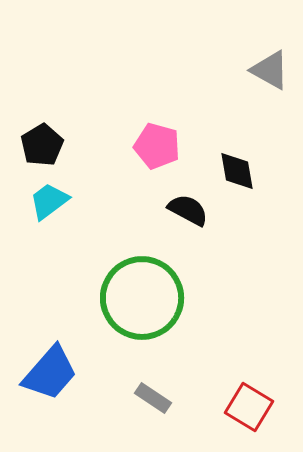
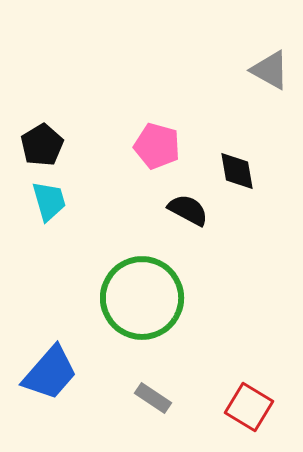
cyan trapezoid: rotated 111 degrees clockwise
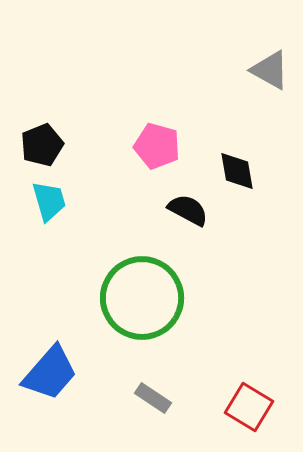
black pentagon: rotated 9 degrees clockwise
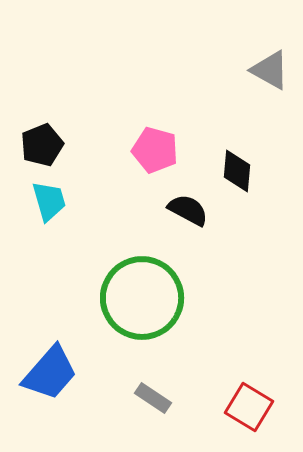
pink pentagon: moved 2 px left, 4 px down
black diamond: rotated 15 degrees clockwise
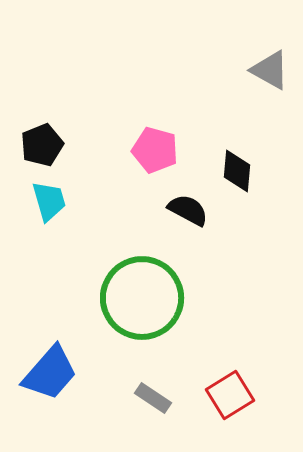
red square: moved 19 px left, 12 px up; rotated 27 degrees clockwise
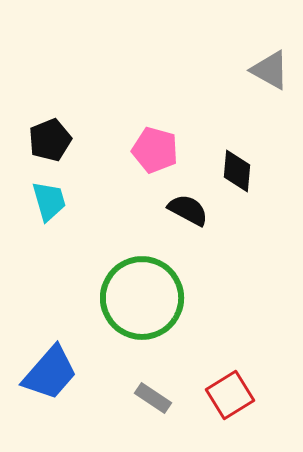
black pentagon: moved 8 px right, 5 px up
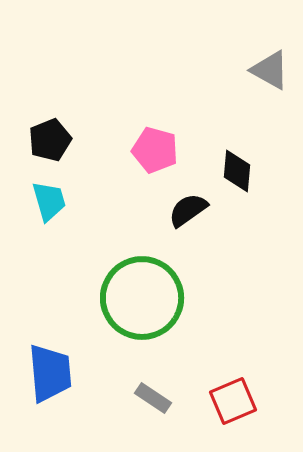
black semicircle: rotated 63 degrees counterclockwise
blue trapezoid: rotated 46 degrees counterclockwise
red square: moved 3 px right, 6 px down; rotated 9 degrees clockwise
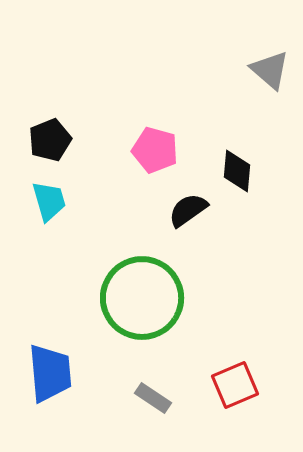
gray triangle: rotated 12 degrees clockwise
red square: moved 2 px right, 16 px up
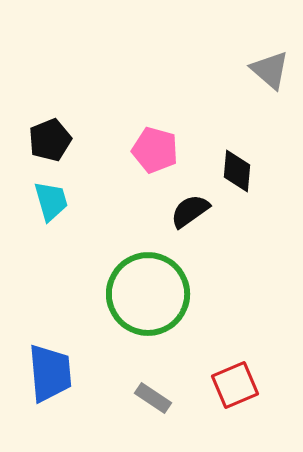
cyan trapezoid: moved 2 px right
black semicircle: moved 2 px right, 1 px down
green circle: moved 6 px right, 4 px up
